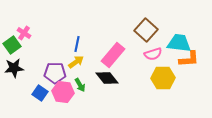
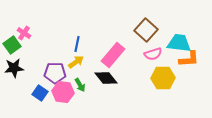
black diamond: moved 1 px left
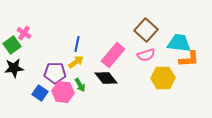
pink semicircle: moved 7 px left, 1 px down
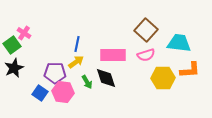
pink rectangle: rotated 50 degrees clockwise
orange L-shape: moved 1 px right, 11 px down
black star: rotated 18 degrees counterclockwise
black diamond: rotated 20 degrees clockwise
green arrow: moved 7 px right, 3 px up
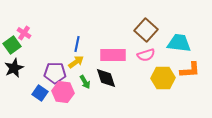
green arrow: moved 2 px left
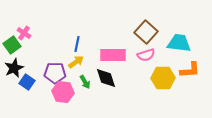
brown square: moved 2 px down
blue square: moved 13 px left, 11 px up
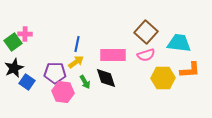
pink cross: moved 1 px right, 1 px down; rotated 32 degrees counterclockwise
green square: moved 1 px right, 3 px up
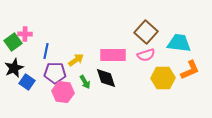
blue line: moved 31 px left, 7 px down
yellow arrow: moved 2 px up
orange L-shape: rotated 20 degrees counterclockwise
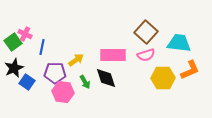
pink cross: rotated 24 degrees clockwise
blue line: moved 4 px left, 4 px up
